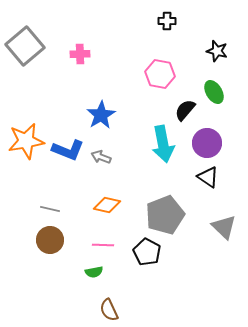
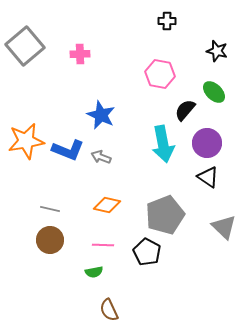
green ellipse: rotated 15 degrees counterclockwise
blue star: rotated 16 degrees counterclockwise
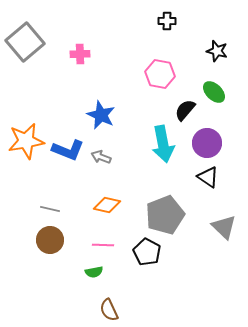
gray square: moved 4 px up
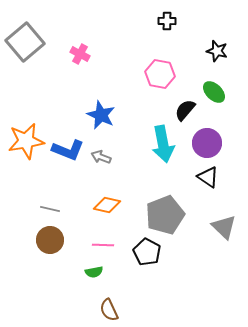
pink cross: rotated 30 degrees clockwise
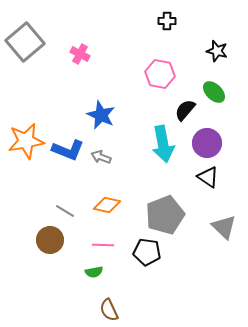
gray line: moved 15 px right, 2 px down; rotated 18 degrees clockwise
black pentagon: rotated 20 degrees counterclockwise
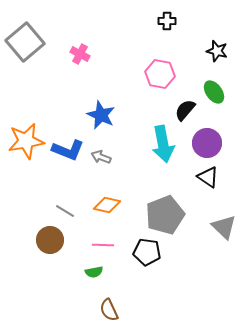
green ellipse: rotated 10 degrees clockwise
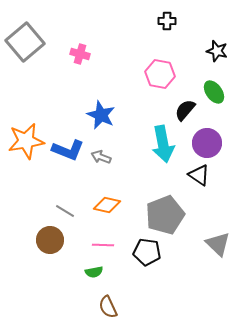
pink cross: rotated 12 degrees counterclockwise
black triangle: moved 9 px left, 2 px up
gray triangle: moved 6 px left, 17 px down
brown semicircle: moved 1 px left, 3 px up
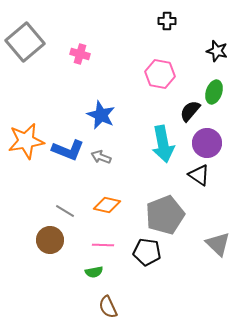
green ellipse: rotated 55 degrees clockwise
black semicircle: moved 5 px right, 1 px down
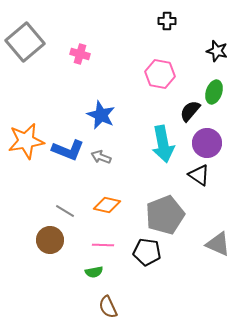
gray triangle: rotated 20 degrees counterclockwise
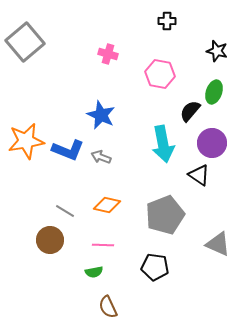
pink cross: moved 28 px right
purple circle: moved 5 px right
black pentagon: moved 8 px right, 15 px down
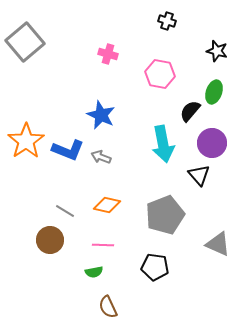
black cross: rotated 18 degrees clockwise
orange star: rotated 24 degrees counterclockwise
black triangle: rotated 15 degrees clockwise
